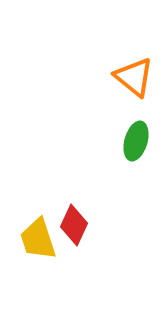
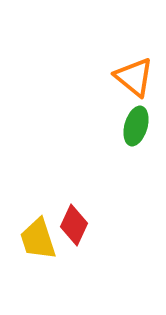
green ellipse: moved 15 px up
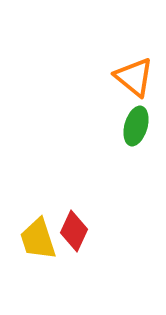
red diamond: moved 6 px down
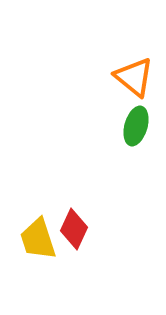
red diamond: moved 2 px up
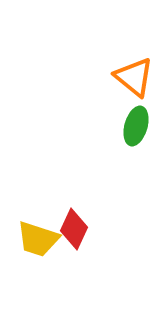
yellow trapezoid: rotated 54 degrees counterclockwise
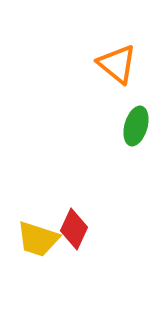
orange triangle: moved 17 px left, 13 px up
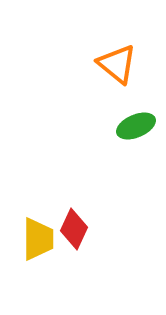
green ellipse: rotated 51 degrees clockwise
yellow trapezoid: rotated 108 degrees counterclockwise
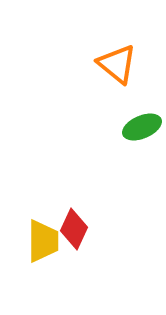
green ellipse: moved 6 px right, 1 px down
yellow trapezoid: moved 5 px right, 2 px down
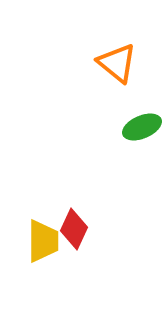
orange triangle: moved 1 px up
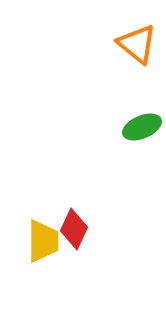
orange triangle: moved 20 px right, 19 px up
